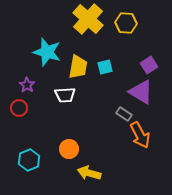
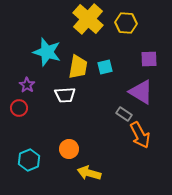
purple square: moved 6 px up; rotated 30 degrees clockwise
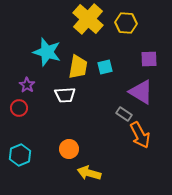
cyan hexagon: moved 9 px left, 5 px up
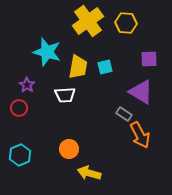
yellow cross: moved 2 px down; rotated 12 degrees clockwise
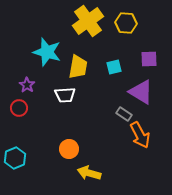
cyan square: moved 9 px right
cyan hexagon: moved 5 px left, 3 px down
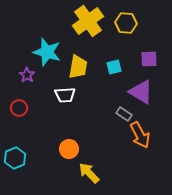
purple star: moved 10 px up
yellow arrow: rotated 30 degrees clockwise
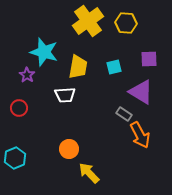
cyan star: moved 3 px left
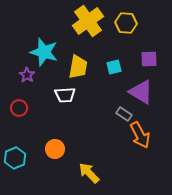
orange circle: moved 14 px left
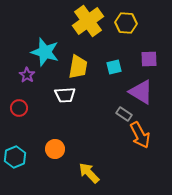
cyan star: moved 1 px right
cyan hexagon: moved 1 px up
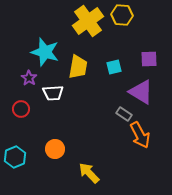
yellow hexagon: moved 4 px left, 8 px up
purple star: moved 2 px right, 3 px down
white trapezoid: moved 12 px left, 2 px up
red circle: moved 2 px right, 1 px down
